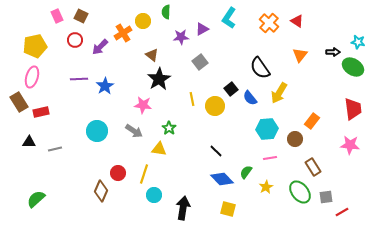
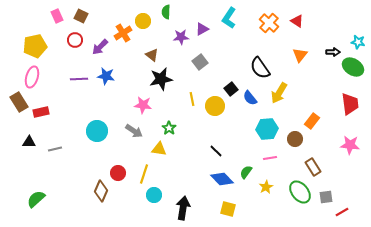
black star at (159, 79): moved 2 px right; rotated 20 degrees clockwise
blue star at (105, 86): moved 1 px right, 10 px up; rotated 30 degrees counterclockwise
red trapezoid at (353, 109): moved 3 px left, 5 px up
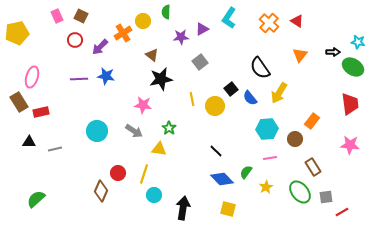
yellow pentagon at (35, 46): moved 18 px left, 13 px up
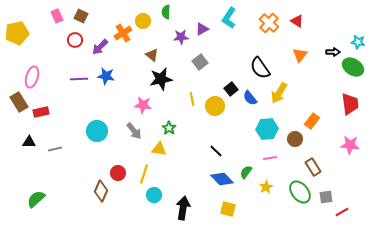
gray arrow at (134, 131): rotated 18 degrees clockwise
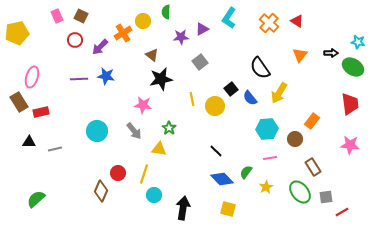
black arrow at (333, 52): moved 2 px left, 1 px down
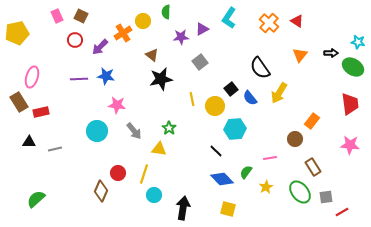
pink star at (143, 105): moved 26 px left
cyan hexagon at (267, 129): moved 32 px left
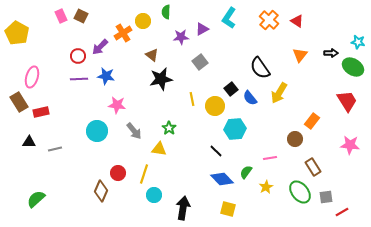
pink rectangle at (57, 16): moved 4 px right
orange cross at (269, 23): moved 3 px up
yellow pentagon at (17, 33): rotated 30 degrees counterclockwise
red circle at (75, 40): moved 3 px right, 16 px down
red trapezoid at (350, 104): moved 3 px left, 3 px up; rotated 25 degrees counterclockwise
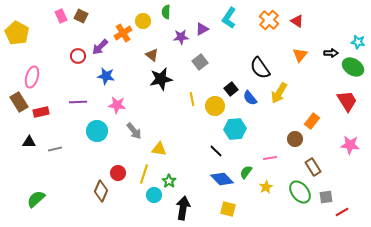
purple line at (79, 79): moved 1 px left, 23 px down
green star at (169, 128): moved 53 px down
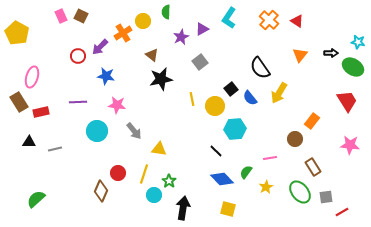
purple star at (181, 37): rotated 21 degrees counterclockwise
